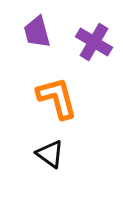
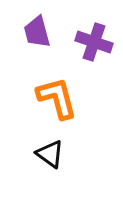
purple cross: rotated 12 degrees counterclockwise
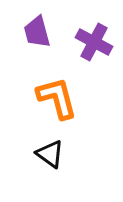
purple cross: rotated 9 degrees clockwise
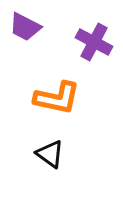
purple trapezoid: moved 12 px left, 5 px up; rotated 48 degrees counterclockwise
orange L-shape: rotated 117 degrees clockwise
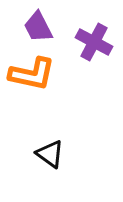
purple trapezoid: moved 13 px right; rotated 36 degrees clockwise
orange L-shape: moved 25 px left, 24 px up
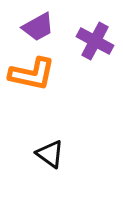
purple trapezoid: rotated 92 degrees counterclockwise
purple cross: moved 1 px right, 1 px up
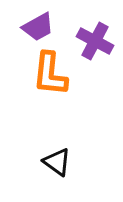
orange L-shape: moved 18 px right; rotated 84 degrees clockwise
black triangle: moved 7 px right, 8 px down
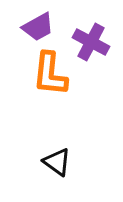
purple cross: moved 4 px left, 1 px down
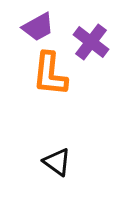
purple cross: rotated 9 degrees clockwise
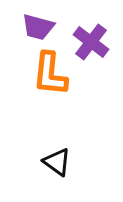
purple trapezoid: rotated 44 degrees clockwise
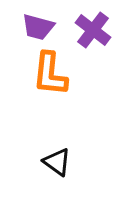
purple cross: moved 2 px right, 12 px up
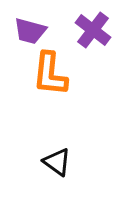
purple trapezoid: moved 8 px left, 4 px down
